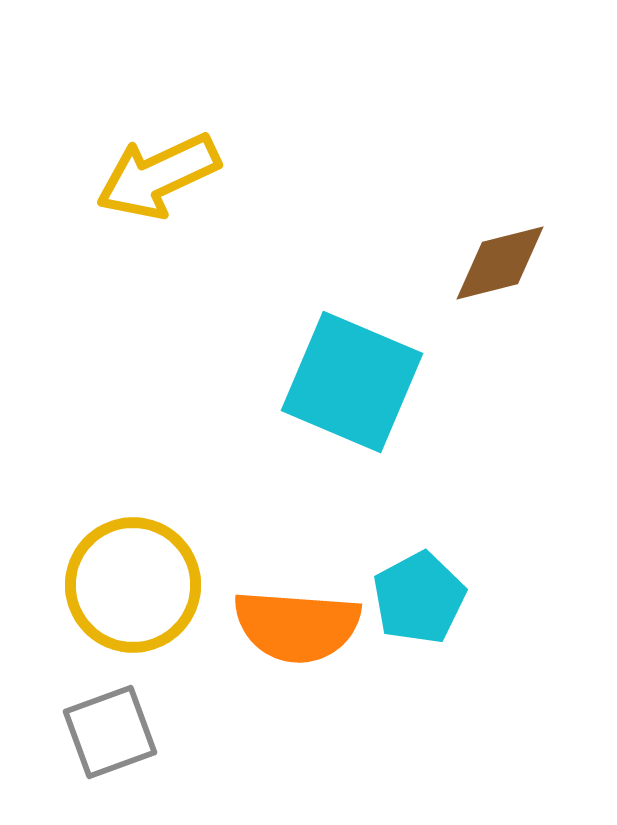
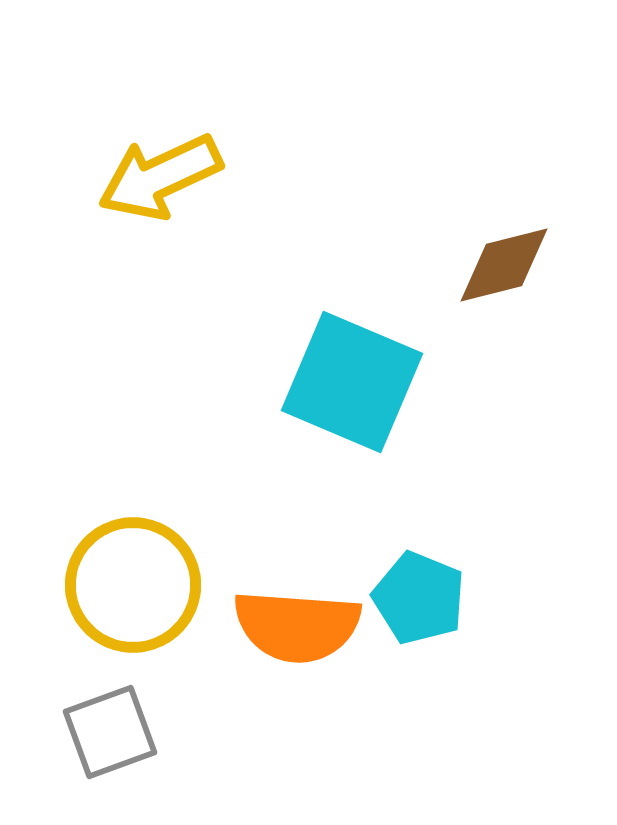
yellow arrow: moved 2 px right, 1 px down
brown diamond: moved 4 px right, 2 px down
cyan pentagon: rotated 22 degrees counterclockwise
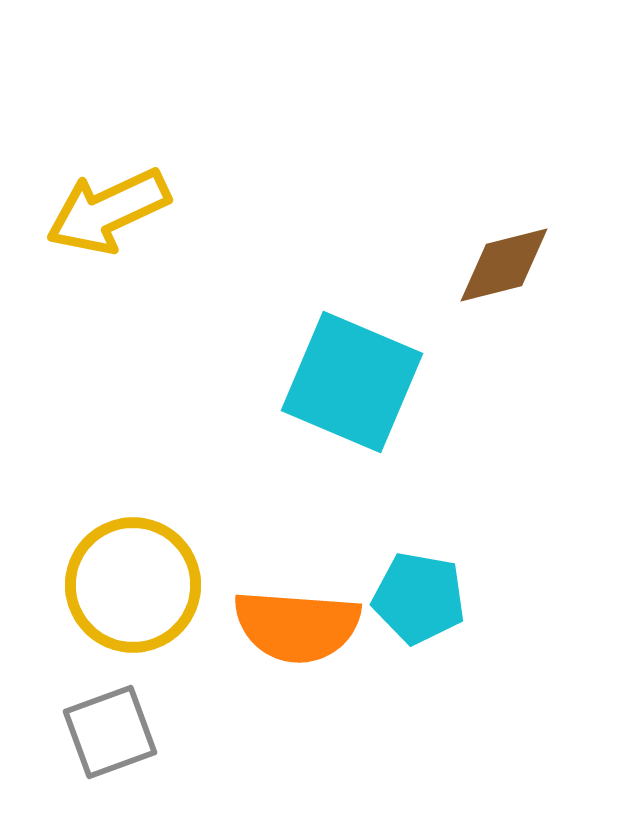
yellow arrow: moved 52 px left, 34 px down
cyan pentagon: rotated 12 degrees counterclockwise
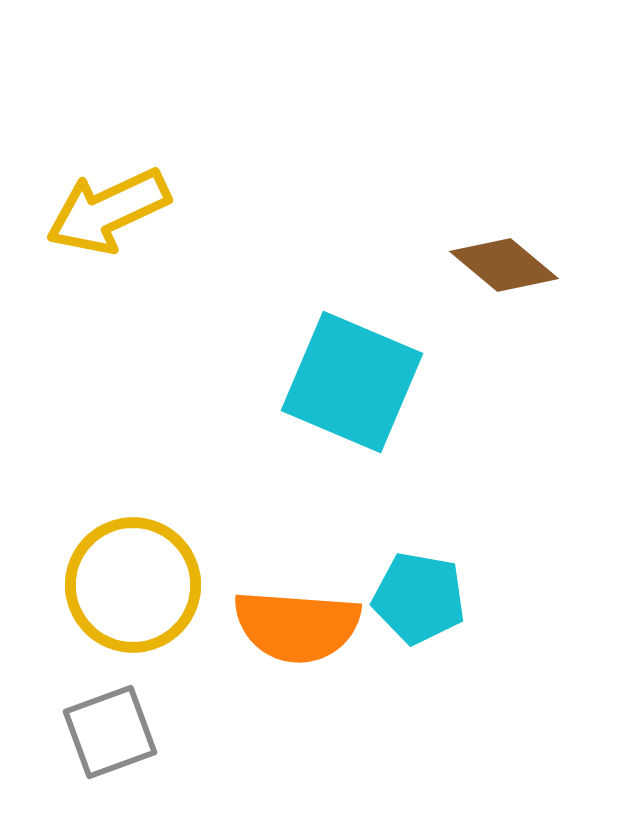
brown diamond: rotated 54 degrees clockwise
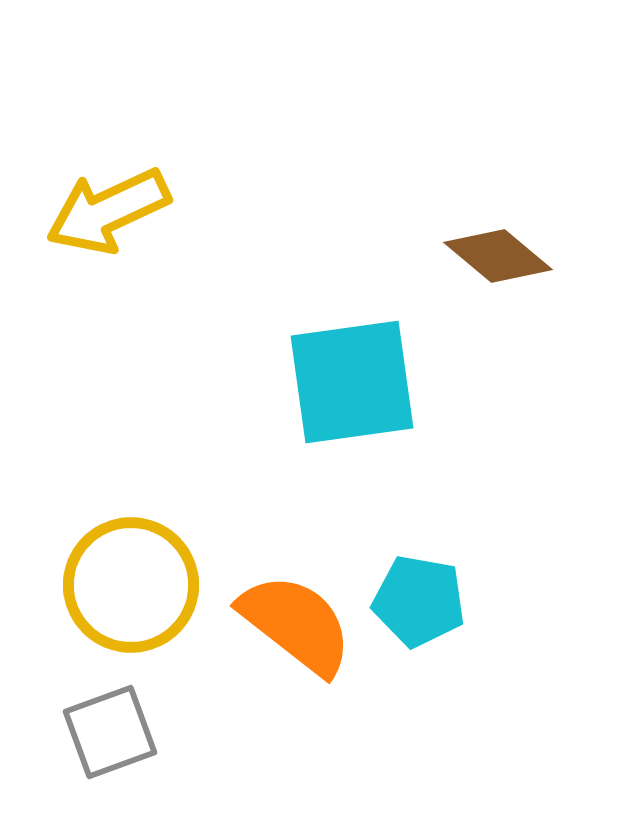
brown diamond: moved 6 px left, 9 px up
cyan square: rotated 31 degrees counterclockwise
yellow circle: moved 2 px left
cyan pentagon: moved 3 px down
orange semicircle: moved 1 px left, 2 px up; rotated 146 degrees counterclockwise
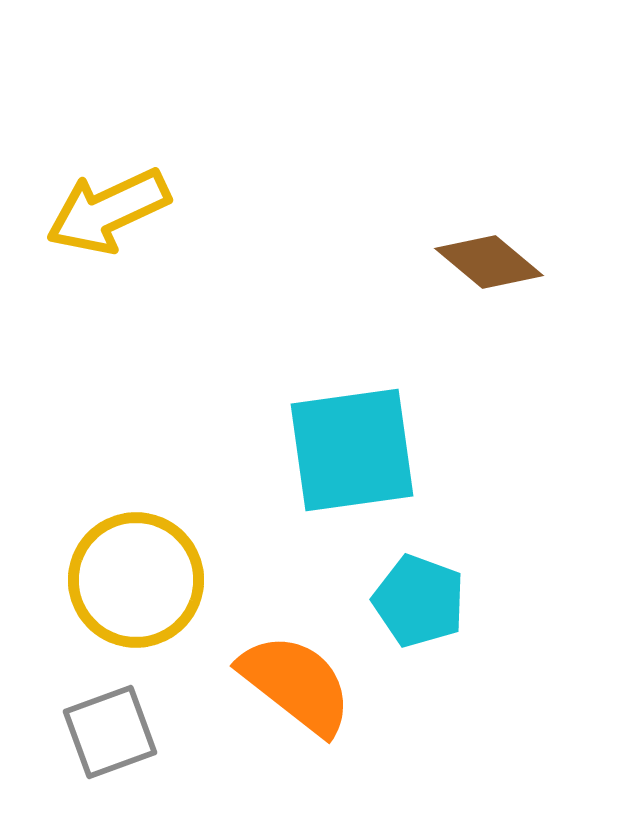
brown diamond: moved 9 px left, 6 px down
cyan square: moved 68 px down
yellow circle: moved 5 px right, 5 px up
cyan pentagon: rotated 10 degrees clockwise
orange semicircle: moved 60 px down
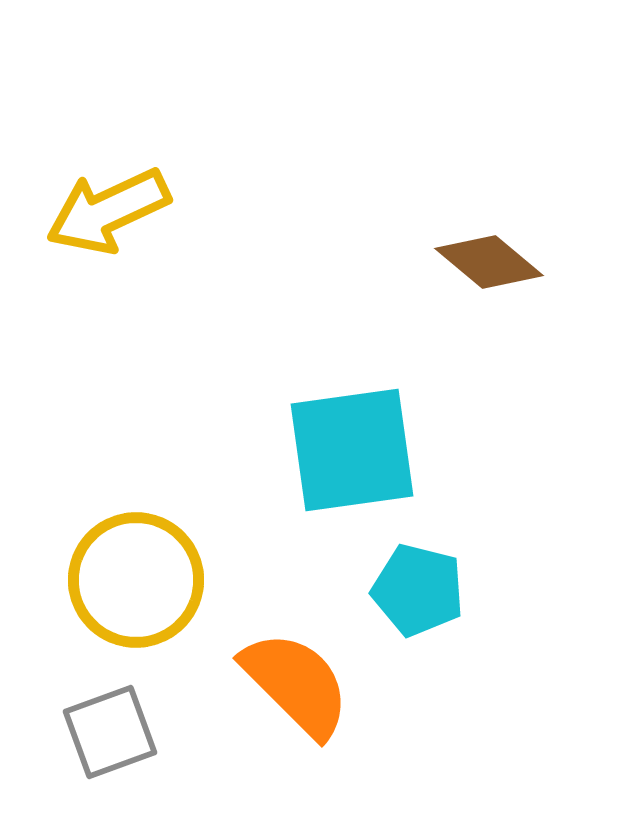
cyan pentagon: moved 1 px left, 11 px up; rotated 6 degrees counterclockwise
orange semicircle: rotated 7 degrees clockwise
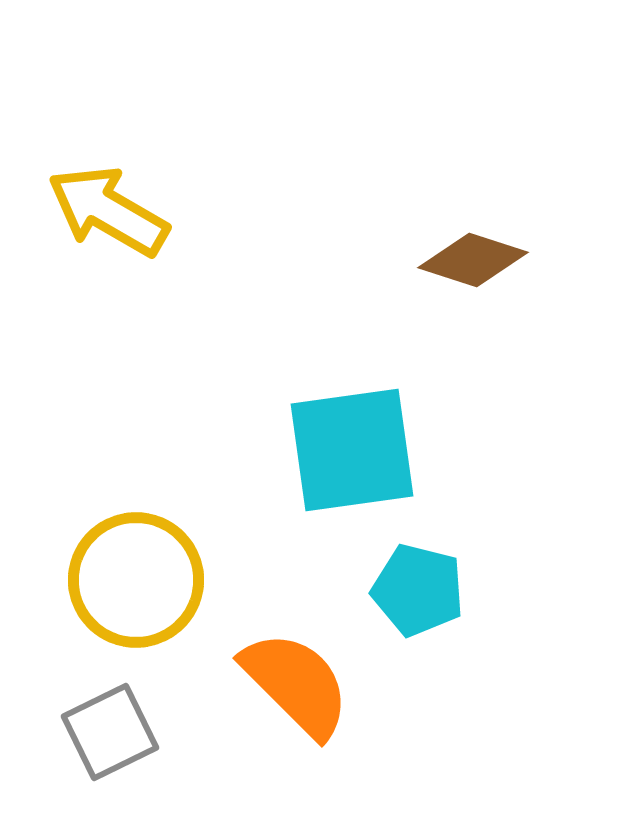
yellow arrow: rotated 55 degrees clockwise
brown diamond: moved 16 px left, 2 px up; rotated 22 degrees counterclockwise
gray square: rotated 6 degrees counterclockwise
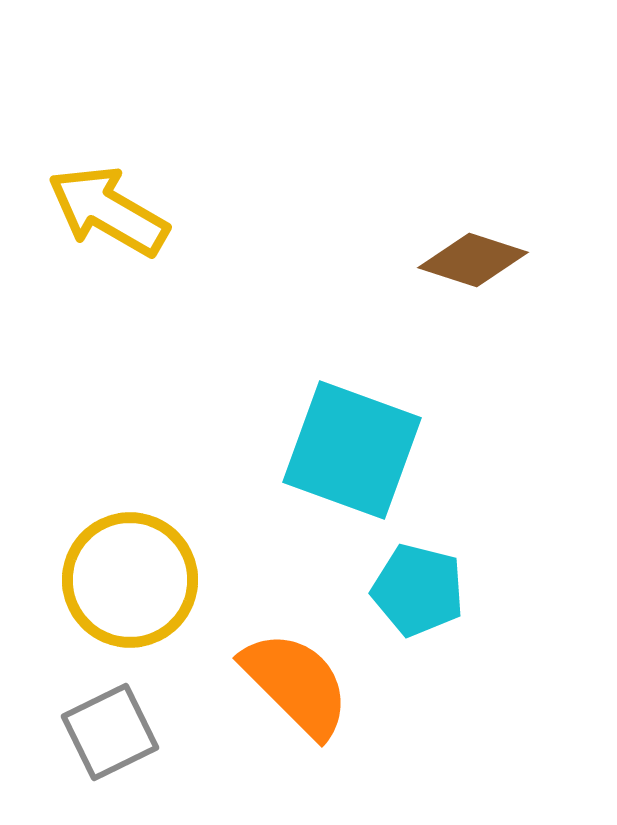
cyan square: rotated 28 degrees clockwise
yellow circle: moved 6 px left
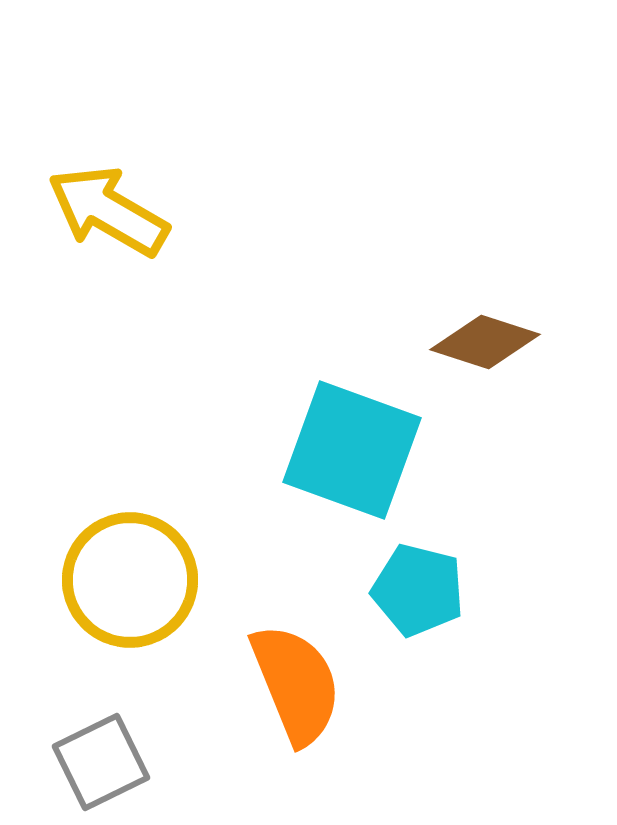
brown diamond: moved 12 px right, 82 px down
orange semicircle: rotated 23 degrees clockwise
gray square: moved 9 px left, 30 px down
